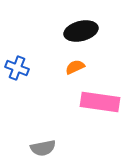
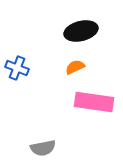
pink rectangle: moved 6 px left
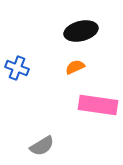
pink rectangle: moved 4 px right, 3 px down
gray semicircle: moved 1 px left, 2 px up; rotated 20 degrees counterclockwise
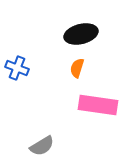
black ellipse: moved 3 px down
orange semicircle: moved 2 px right, 1 px down; rotated 48 degrees counterclockwise
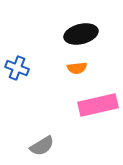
orange semicircle: rotated 114 degrees counterclockwise
pink rectangle: rotated 21 degrees counterclockwise
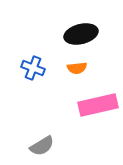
blue cross: moved 16 px right
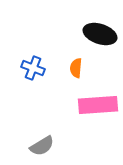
black ellipse: moved 19 px right; rotated 32 degrees clockwise
orange semicircle: moved 1 px left; rotated 102 degrees clockwise
pink rectangle: rotated 9 degrees clockwise
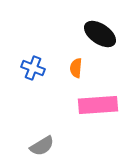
black ellipse: rotated 16 degrees clockwise
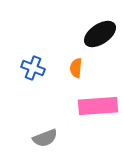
black ellipse: rotated 68 degrees counterclockwise
pink rectangle: moved 1 px down
gray semicircle: moved 3 px right, 8 px up; rotated 10 degrees clockwise
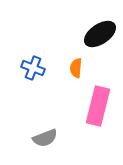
pink rectangle: rotated 72 degrees counterclockwise
